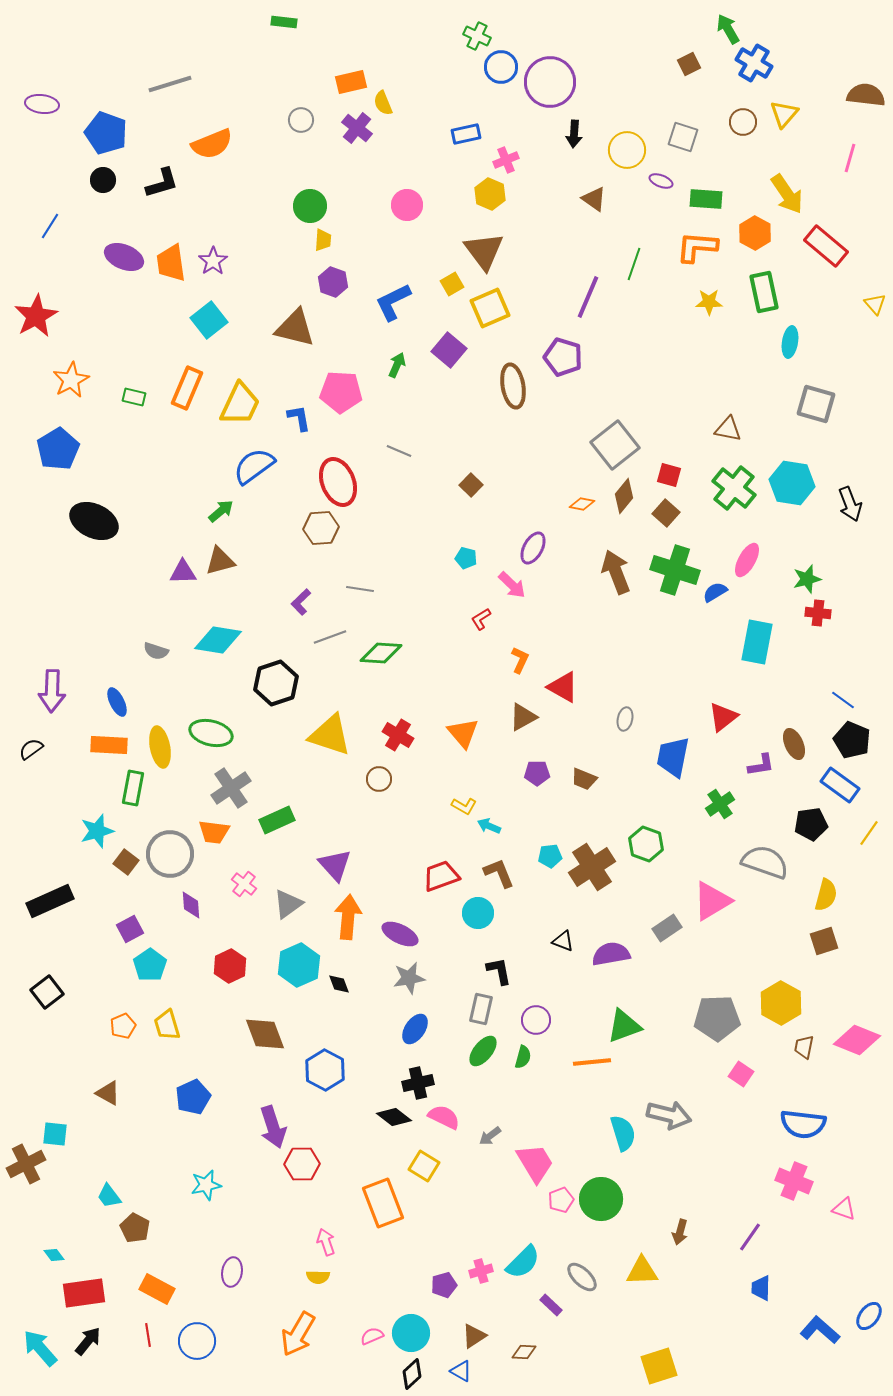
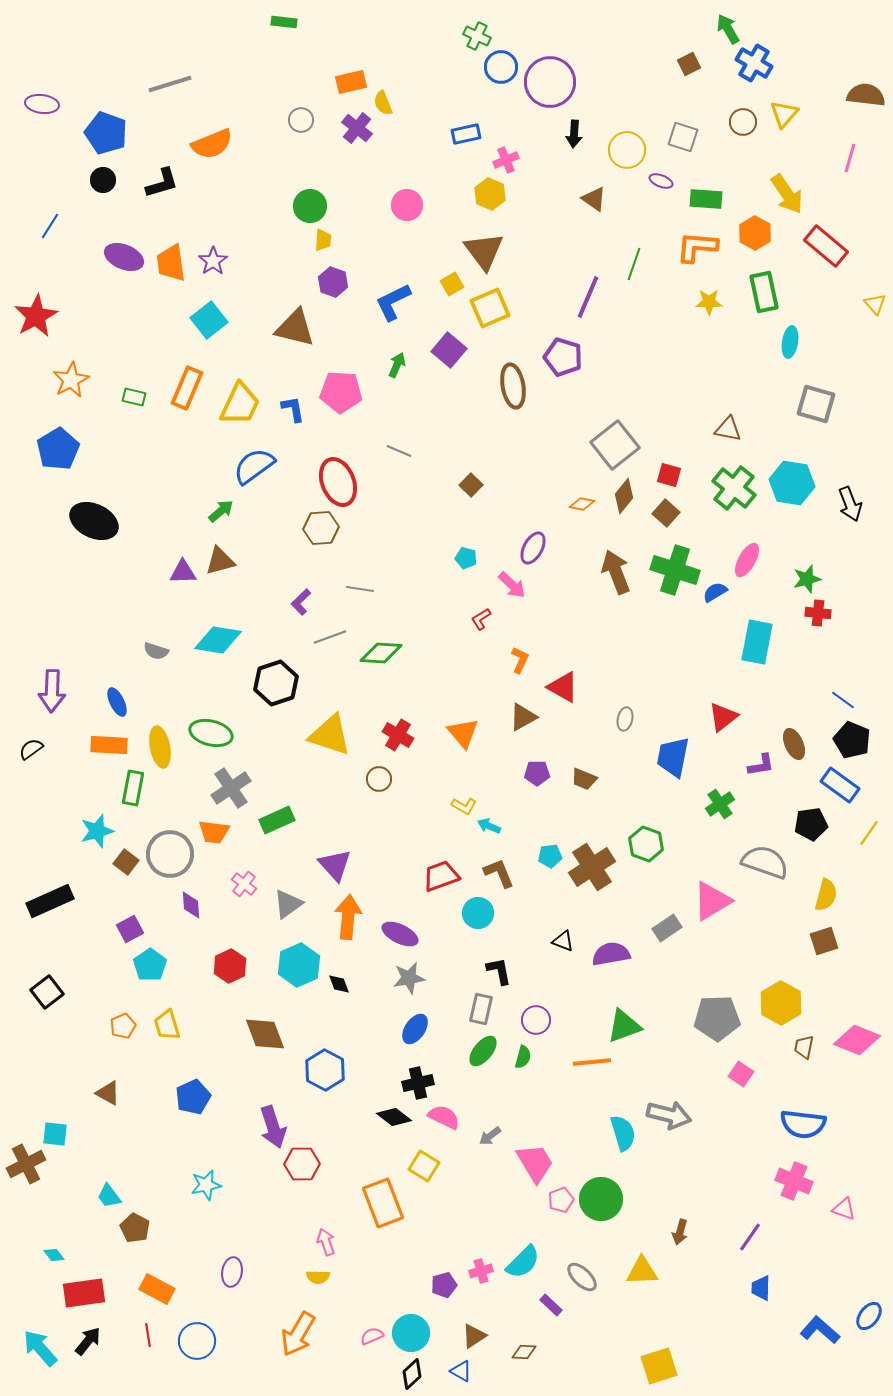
blue L-shape at (299, 418): moved 6 px left, 9 px up
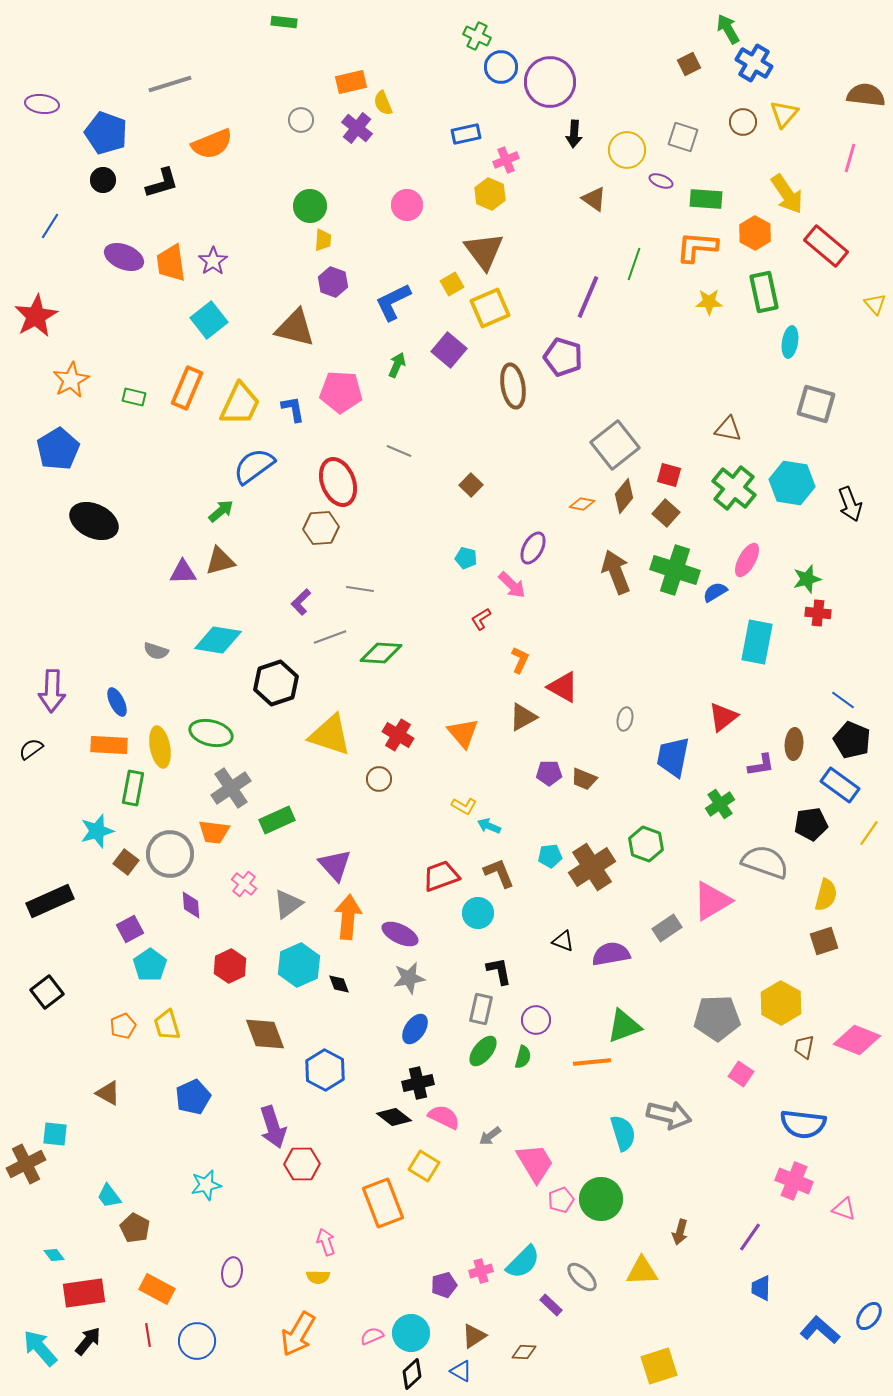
brown ellipse at (794, 744): rotated 28 degrees clockwise
purple pentagon at (537, 773): moved 12 px right
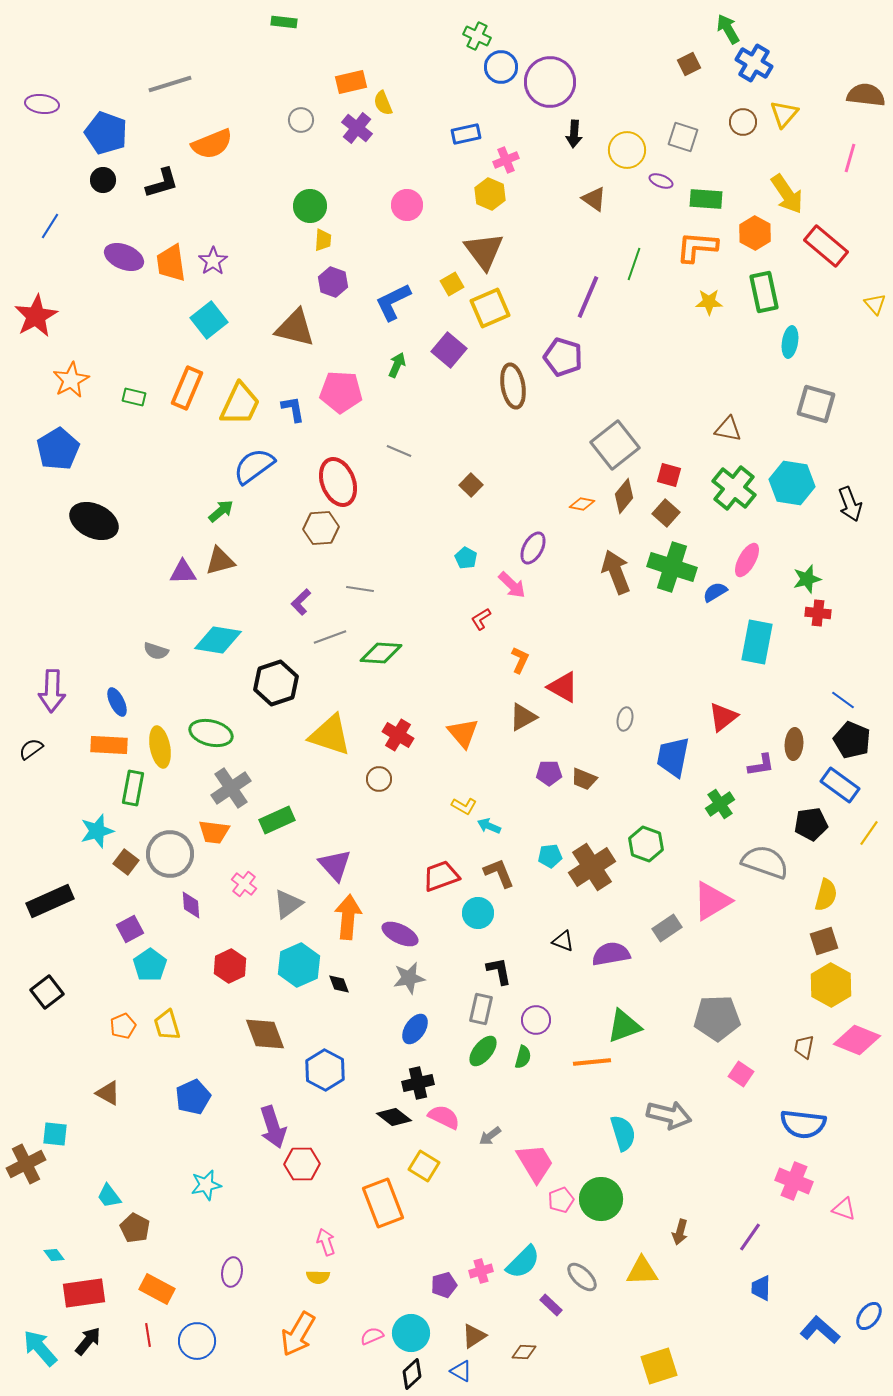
cyan pentagon at (466, 558): rotated 15 degrees clockwise
green cross at (675, 570): moved 3 px left, 3 px up
yellow hexagon at (781, 1003): moved 50 px right, 18 px up
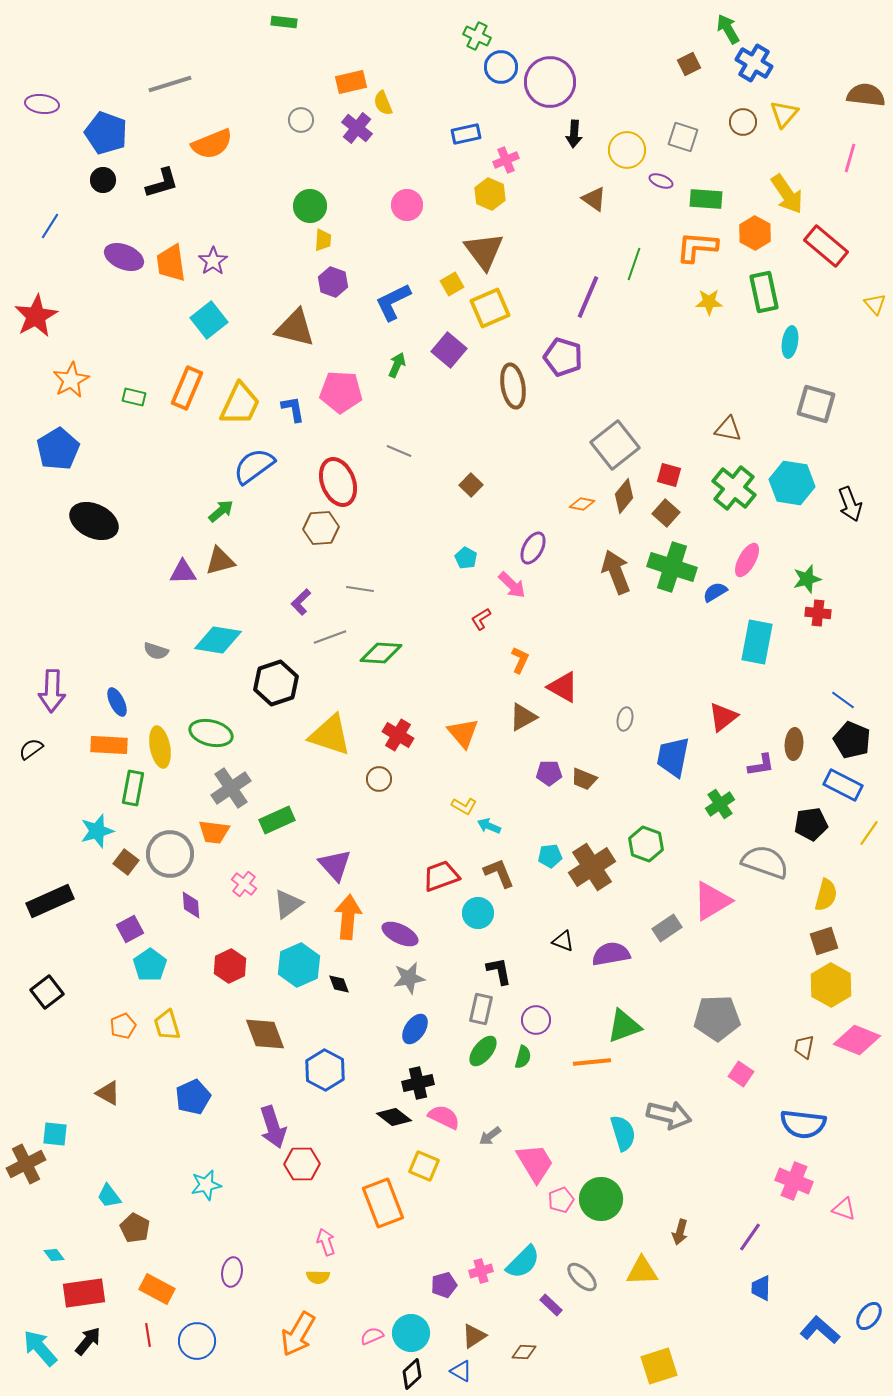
blue rectangle at (840, 785): moved 3 px right; rotated 9 degrees counterclockwise
yellow square at (424, 1166): rotated 8 degrees counterclockwise
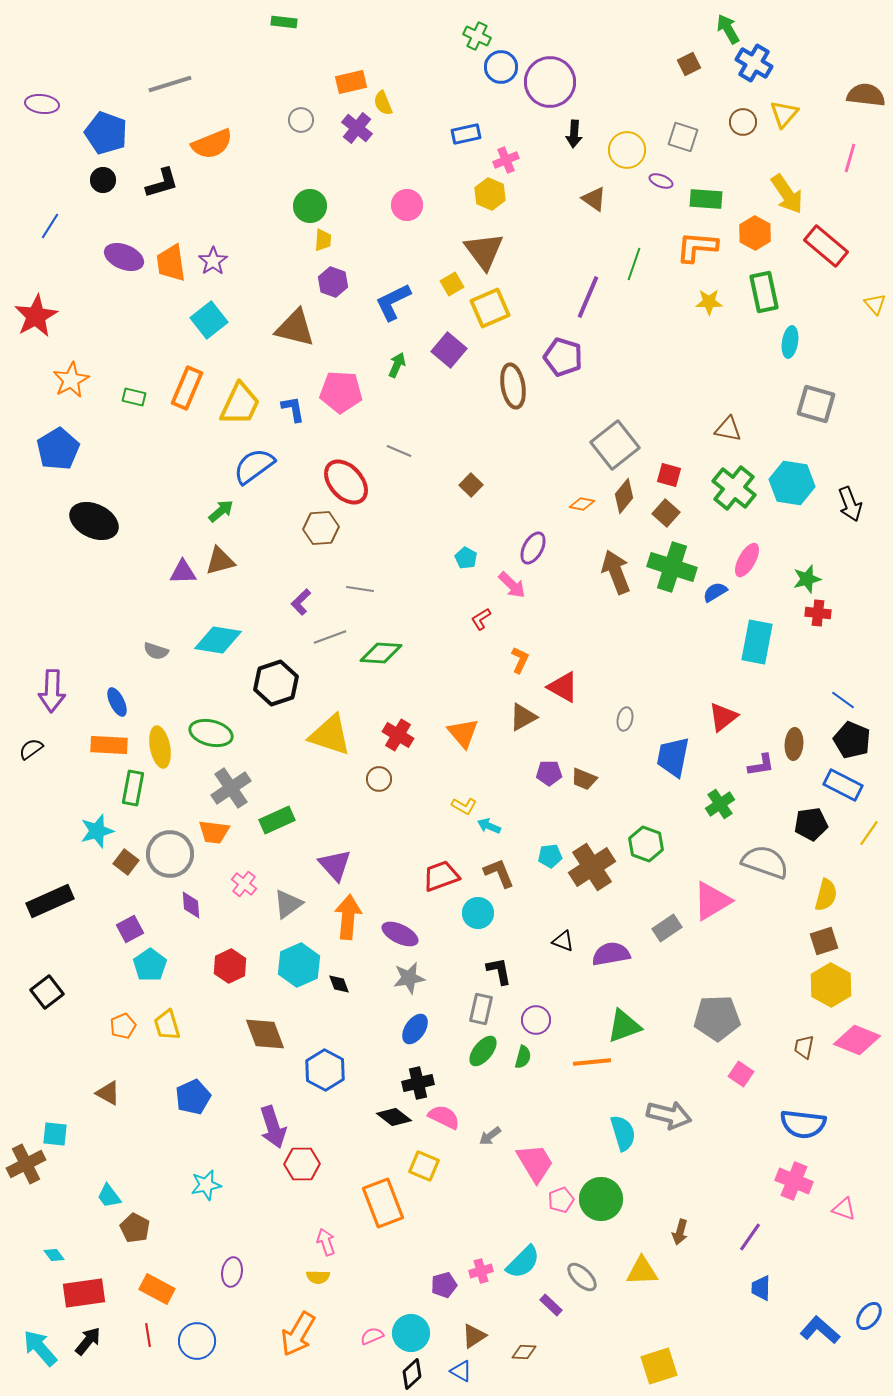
red ellipse at (338, 482): moved 8 px right; rotated 21 degrees counterclockwise
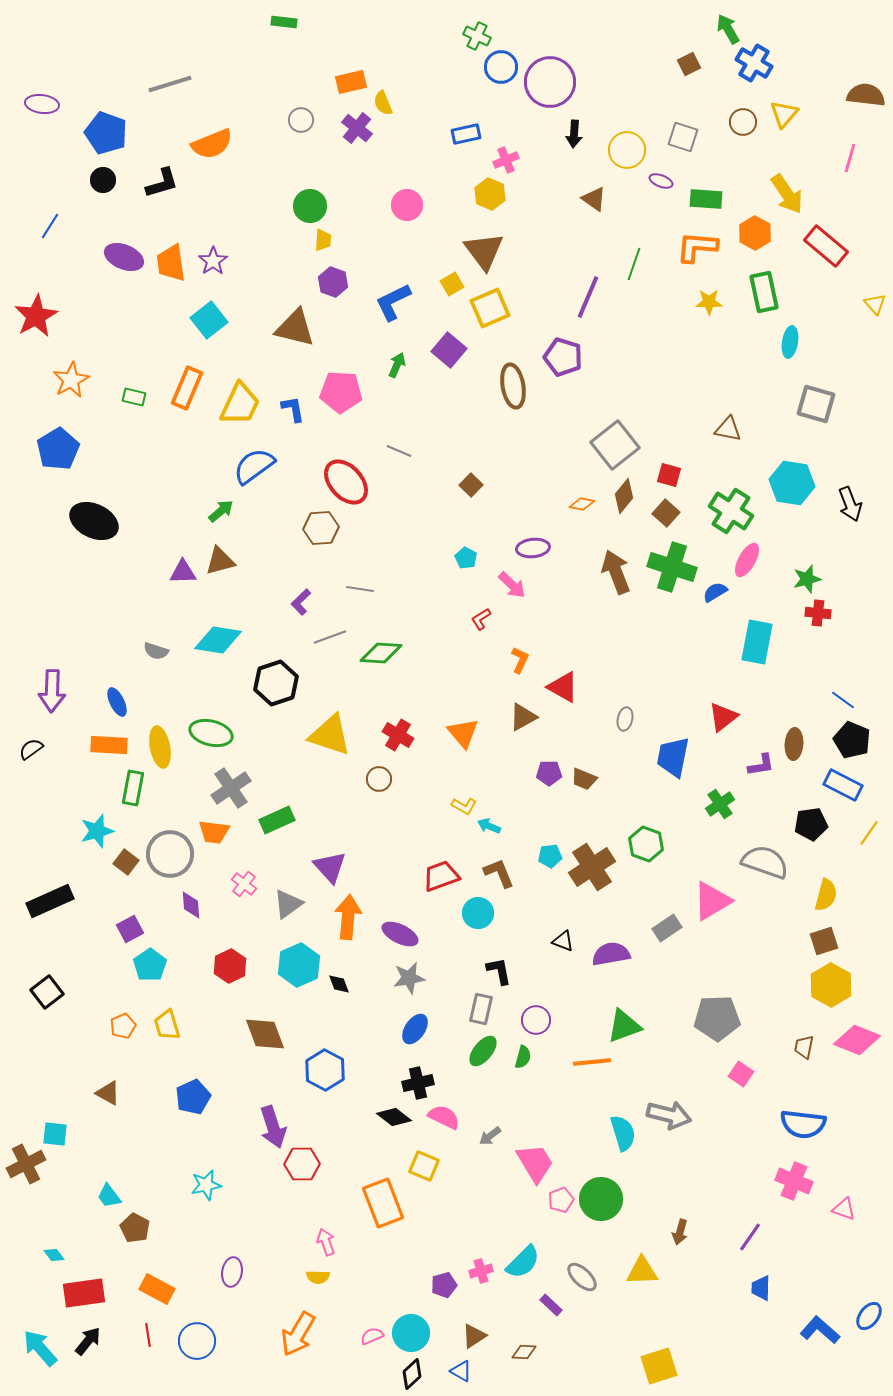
green cross at (734, 488): moved 3 px left, 23 px down; rotated 6 degrees counterclockwise
purple ellipse at (533, 548): rotated 56 degrees clockwise
purple triangle at (335, 865): moved 5 px left, 2 px down
